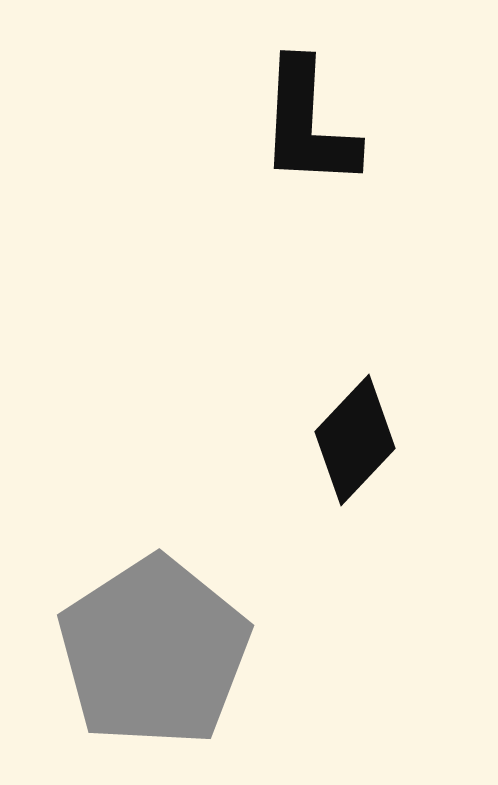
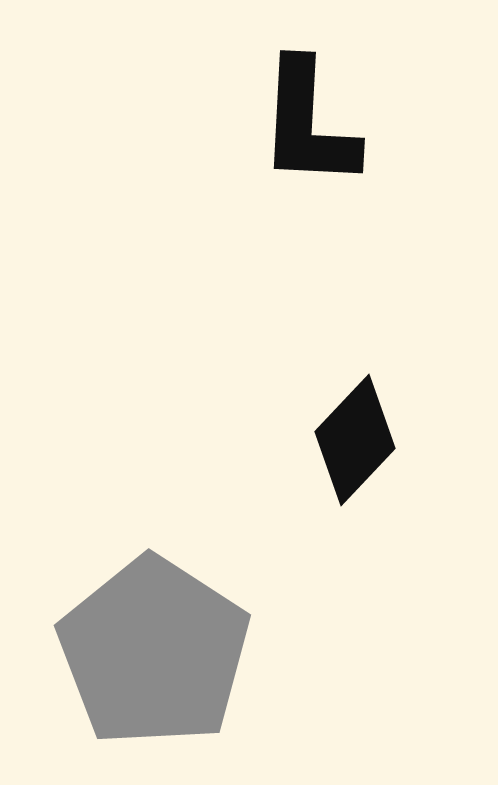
gray pentagon: rotated 6 degrees counterclockwise
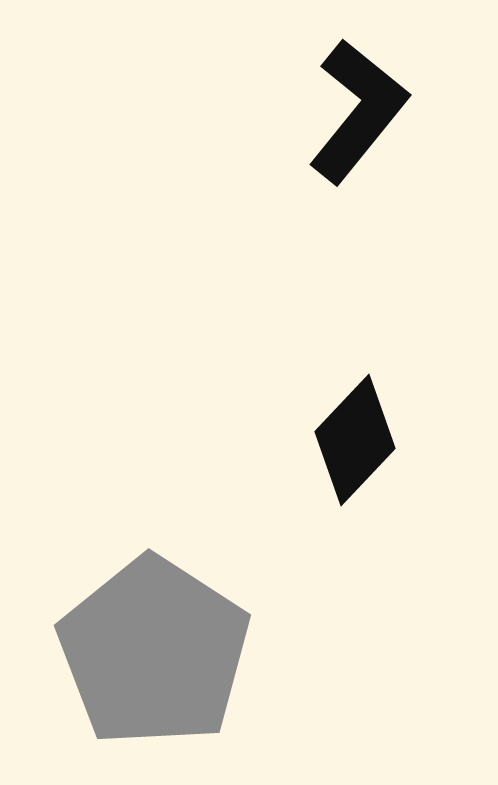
black L-shape: moved 50 px right, 13 px up; rotated 144 degrees counterclockwise
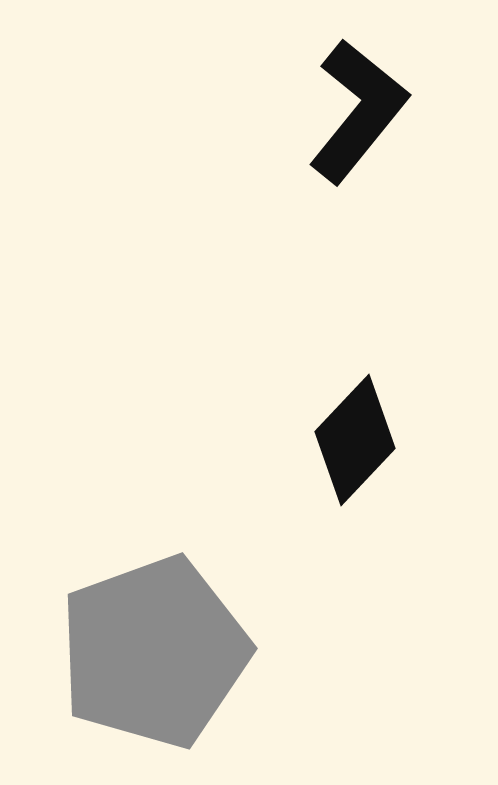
gray pentagon: rotated 19 degrees clockwise
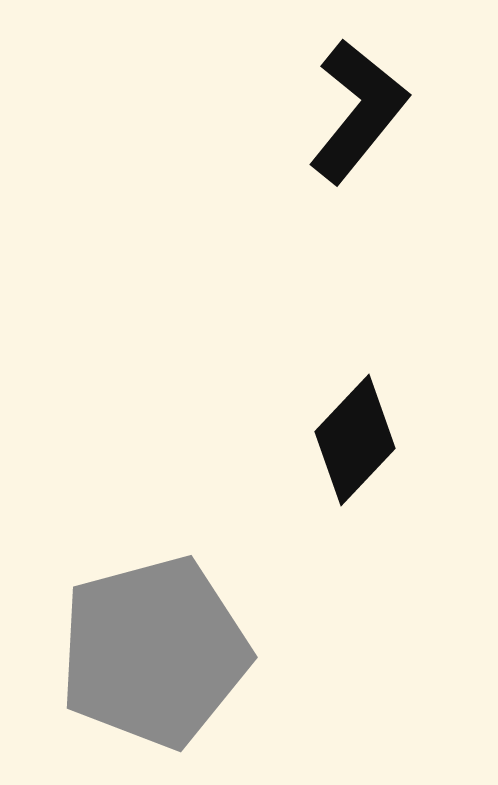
gray pentagon: rotated 5 degrees clockwise
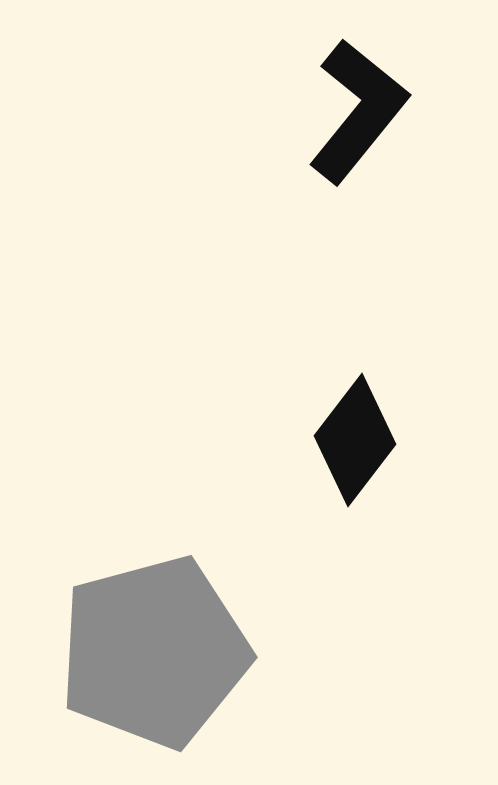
black diamond: rotated 6 degrees counterclockwise
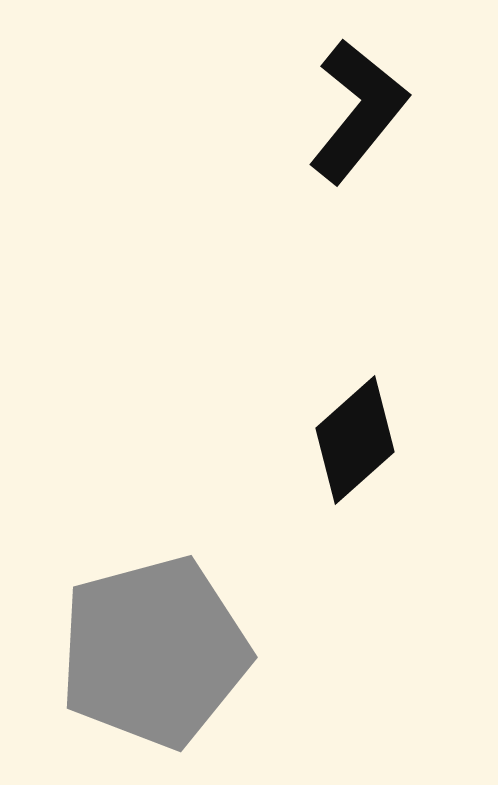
black diamond: rotated 11 degrees clockwise
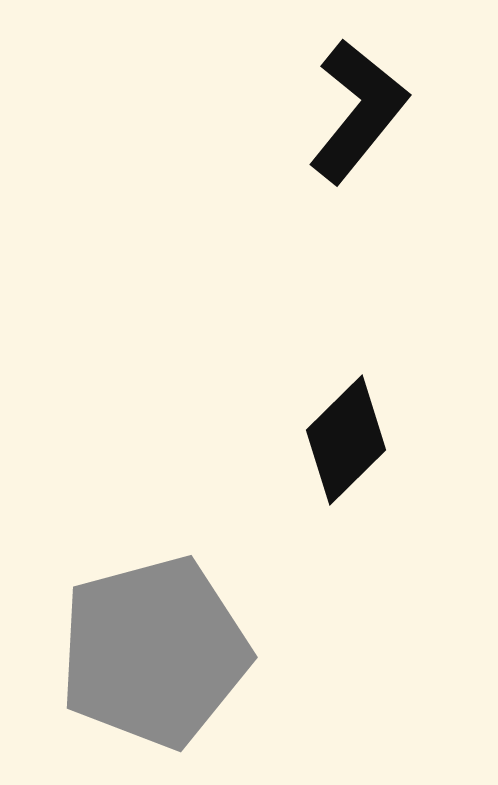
black diamond: moved 9 px left; rotated 3 degrees counterclockwise
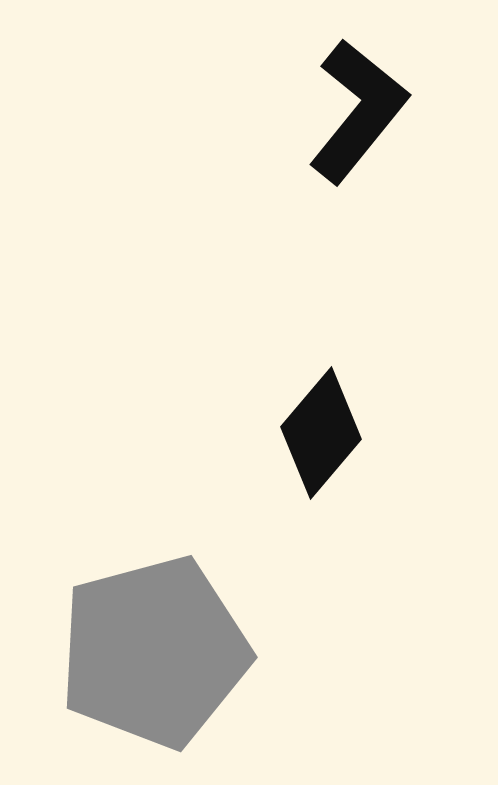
black diamond: moved 25 px left, 7 px up; rotated 5 degrees counterclockwise
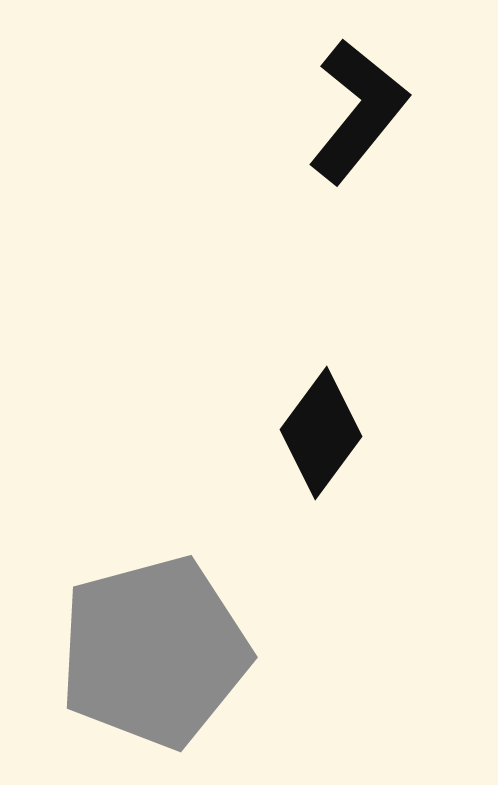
black diamond: rotated 4 degrees counterclockwise
